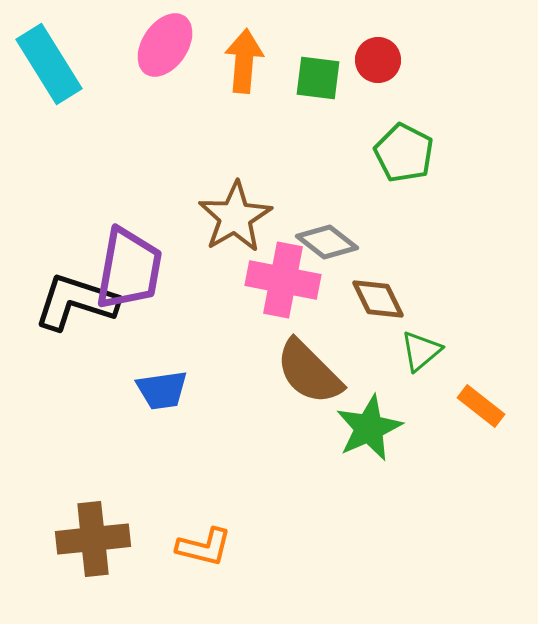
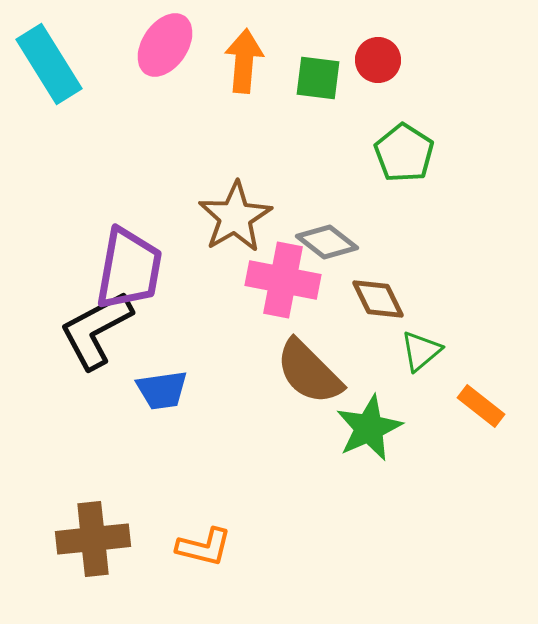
green pentagon: rotated 6 degrees clockwise
black L-shape: moved 20 px right, 28 px down; rotated 46 degrees counterclockwise
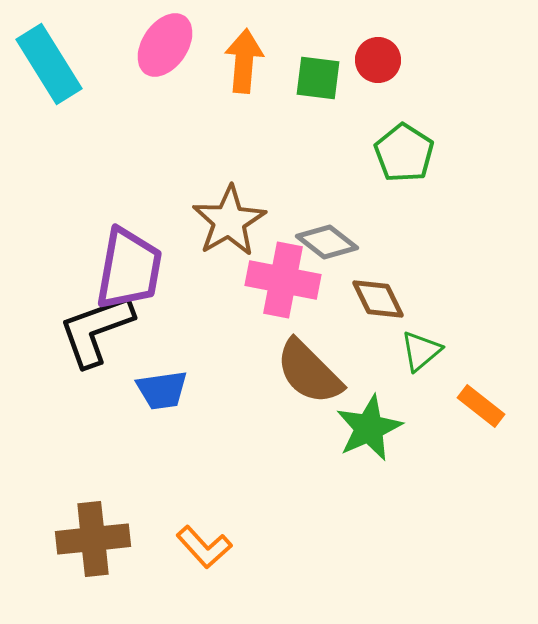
brown star: moved 6 px left, 4 px down
black L-shape: rotated 8 degrees clockwise
orange L-shape: rotated 34 degrees clockwise
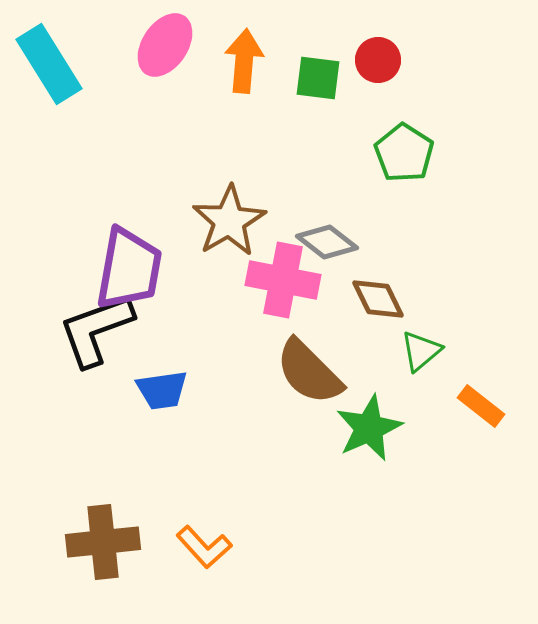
brown cross: moved 10 px right, 3 px down
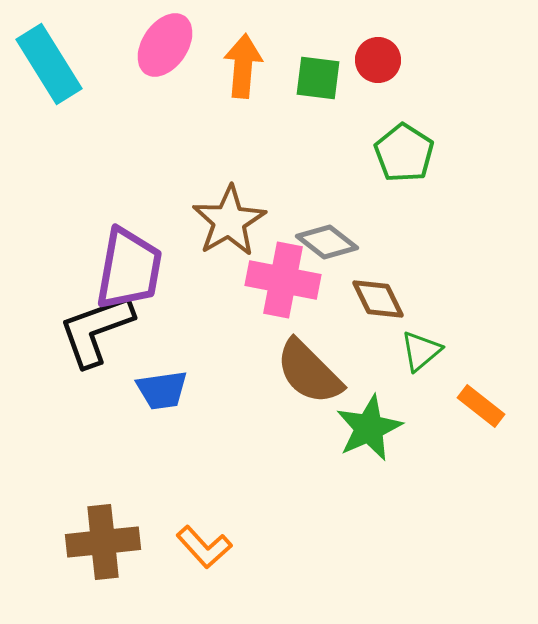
orange arrow: moved 1 px left, 5 px down
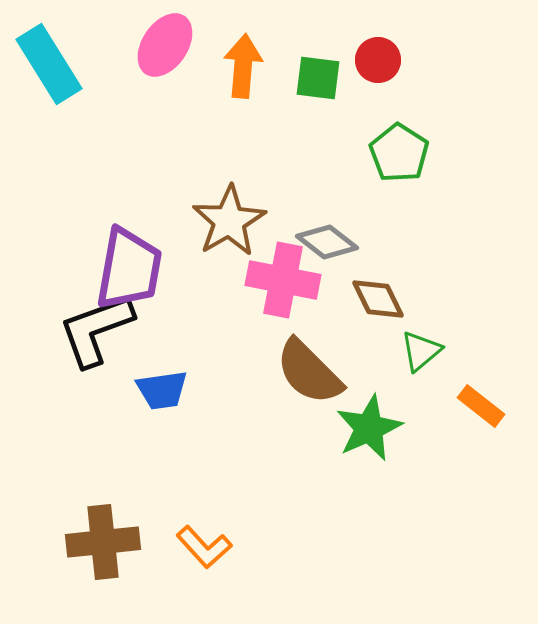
green pentagon: moved 5 px left
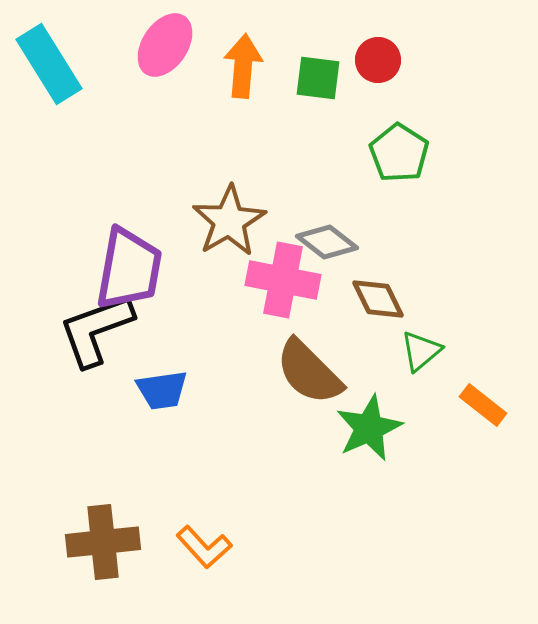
orange rectangle: moved 2 px right, 1 px up
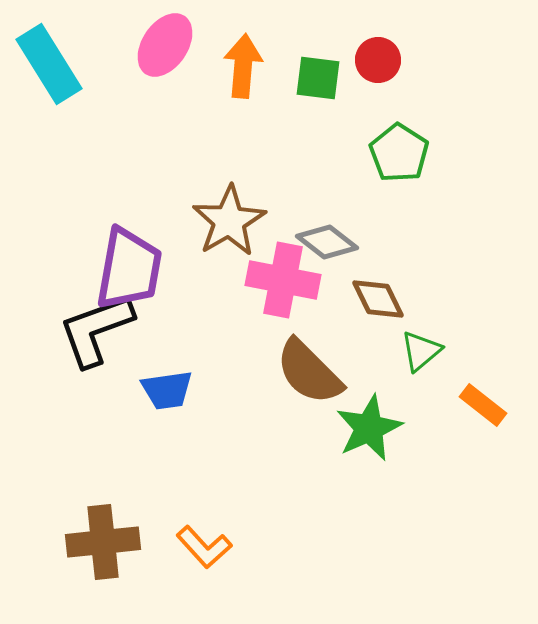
blue trapezoid: moved 5 px right
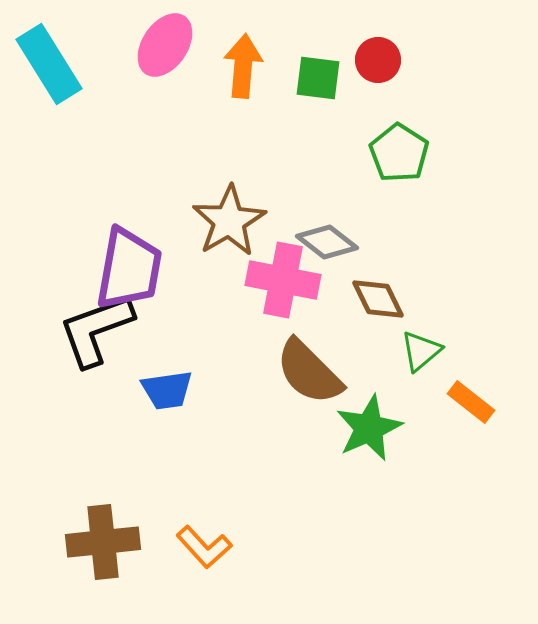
orange rectangle: moved 12 px left, 3 px up
